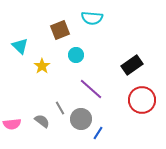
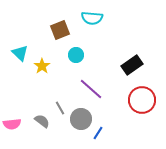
cyan triangle: moved 7 px down
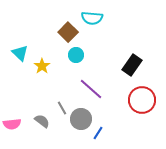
brown square: moved 8 px right, 2 px down; rotated 24 degrees counterclockwise
black rectangle: rotated 20 degrees counterclockwise
gray line: moved 2 px right
